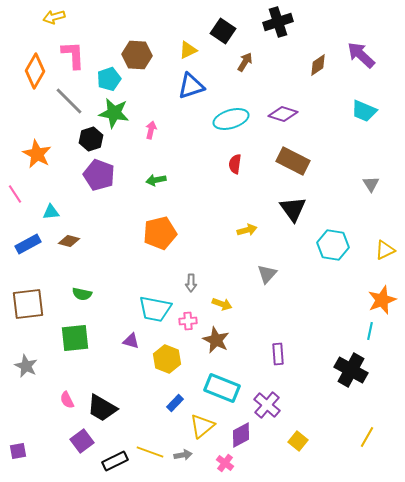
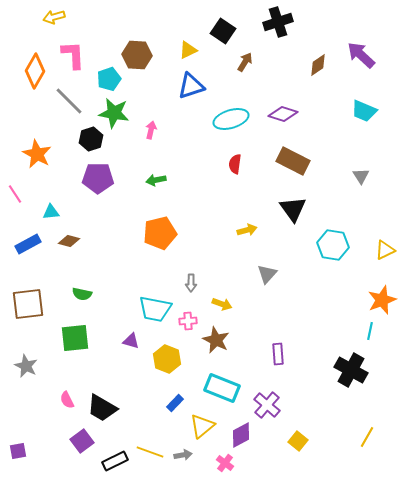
purple pentagon at (99, 175): moved 1 px left, 3 px down; rotated 20 degrees counterclockwise
gray triangle at (371, 184): moved 10 px left, 8 px up
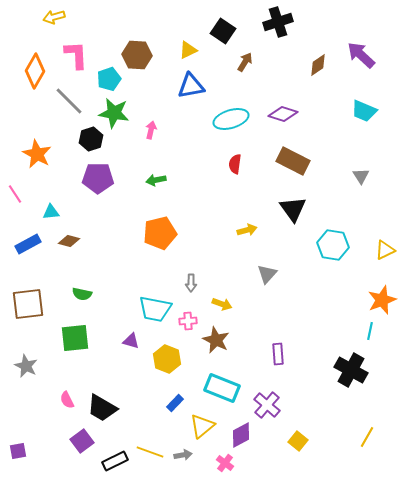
pink L-shape at (73, 55): moved 3 px right
blue triangle at (191, 86): rotated 8 degrees clockwise
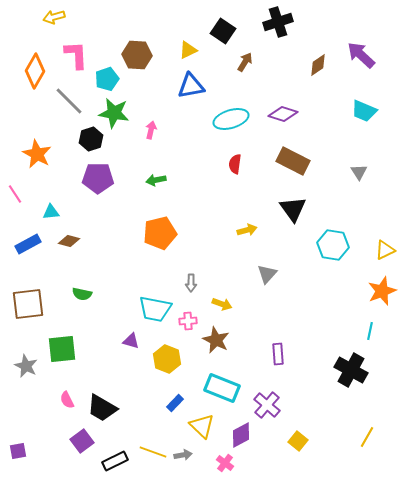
cyan pentagon at (109, 79): moved 2 px left
gray triangle at (361, 176): moved 2 px left, 4 px up
orange star at (382, 300): moved 9 px up
green square at (75, 338): moved 13 px left, 11 px down
yellow triangle at (202, 426): rotated 36 degrees counterclockwise
yellow line at (150, 452): moved 3 px right
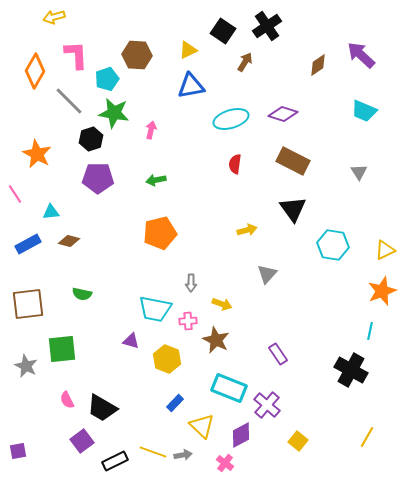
black cross at (278, 22): moved 11 px left, 4 px down; rotated 16 degrees counterclockwise
purple rectangle at (278, 354): rotated 30 degrees counterclockwise
cyan rectangle at (222, 388): moved 7 px right
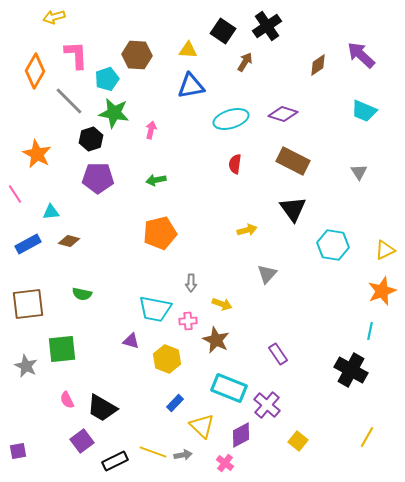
yellow triangle at (188, 50): rotated 30 degrees clockwise
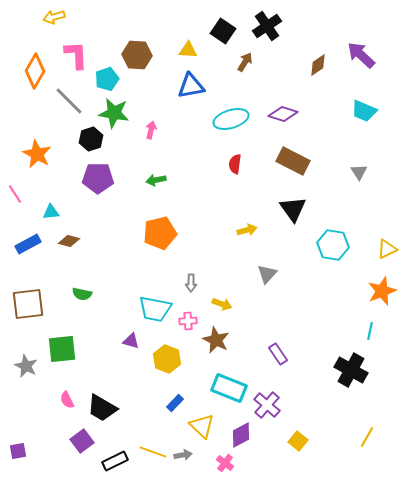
yellow triangle at (385, 250): moved 2 px right, 1 px up
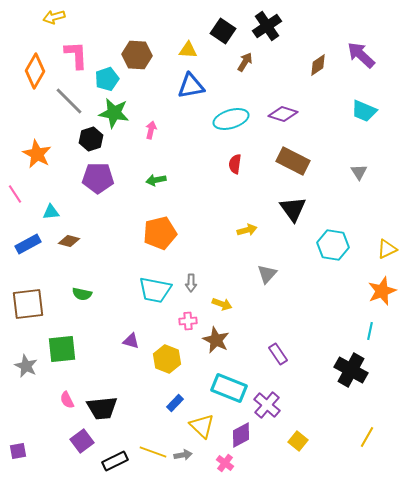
cyan trapezoid at (155, 309): moved 19 px up
black trapezoid at (102, 408): rotated 36 degrees counterclockwise
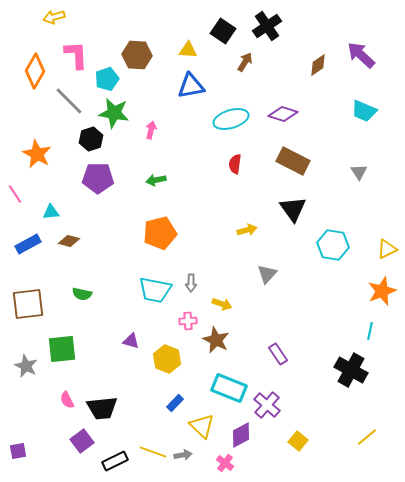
yellow line at (367, 437): rotated 20 degrees clockwise
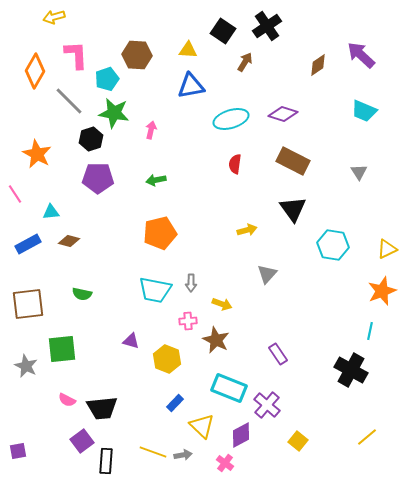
pink semicircle at (67, 400): rotated 36 degrees counterclockwise
black rectangle at (115, 461): moved 9 px left; rotated 60 degrees counterclockwise
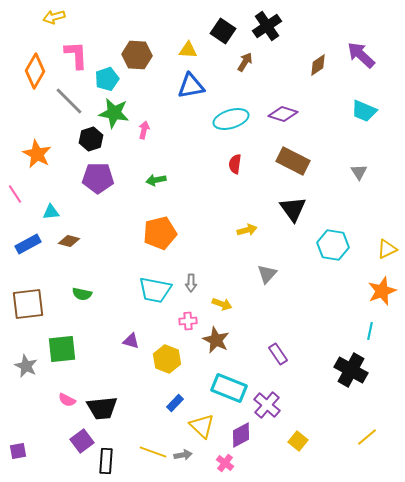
pink arrow at (151, 130): moved 7 px left
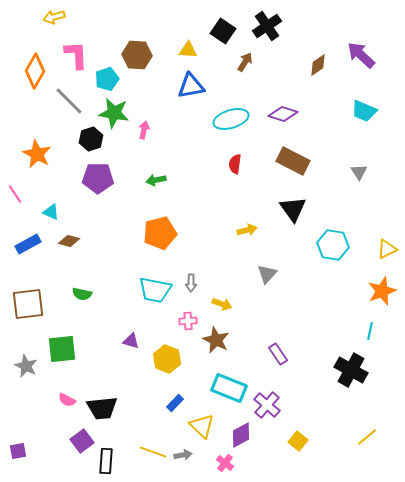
cyan triangle at (51, 212): rotated 30 degrees clockwise
